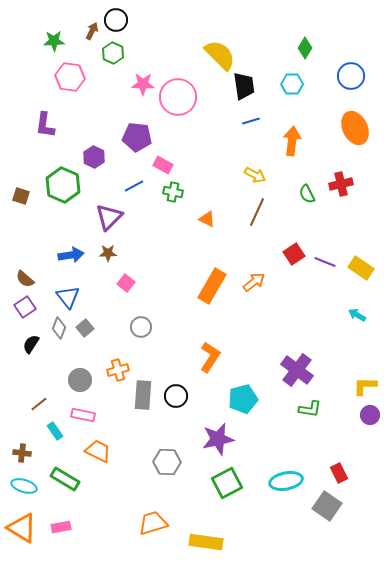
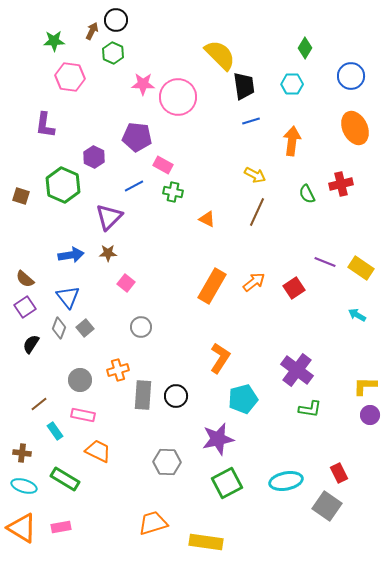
red square at (294, 254): moved 34 px down
orange L-shape at (210, 357): moved 10 px right, 1 px down
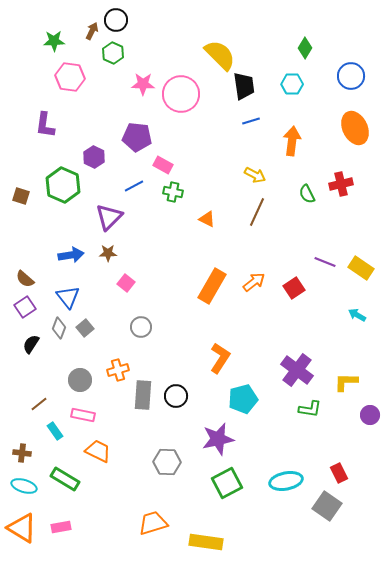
pink circle at (178, 97): moved 3 px right, 3 px up
yellow L-shape at (365, 386): moved 19 px left, 4 px up
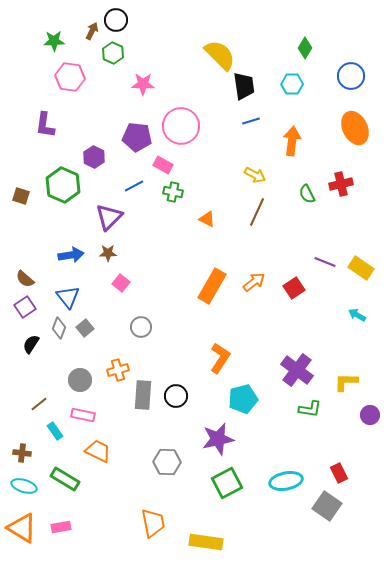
pink circle at (181, 94): moved 32 px down
pink square at (126, 283): moved 5 px left
orange trapezoid at (153, 523): rotated 96 degrees clockwise
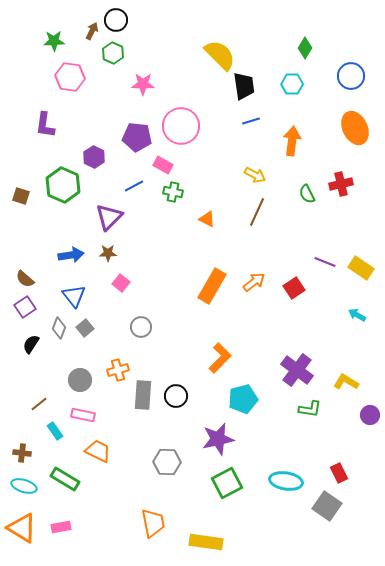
blue triangle at (68, 297): moved 6 px right, 1 px up
orange L-shape at (220, 358): rotated 12 degrees clockwise
yellow L-shape at (346, 382): rotated 30 degrees clockwise
cyan ellipse at (286, 481): rotated 20 degrees clockwise
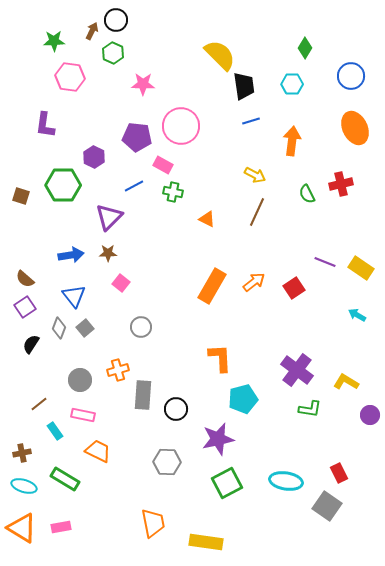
green hexagon at (63, 185): rotated 24 degrees counterclockwise
orange L-shape at (220, 358): rotated 48 degrees counterclockwise
black circle at (176, 396): moved 13 px down
brown cross at (22, 453): rotated 18 degrees counterclockwise
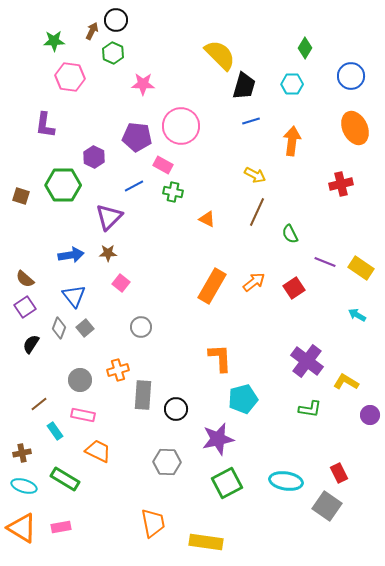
black trapezoid at (244, 86): rotated 24 degrees clockwise
green semicircle at (307, 194): moved 17 px left, 40 px down
purple cross at (297, 370): moved 10 px right, 9 px up
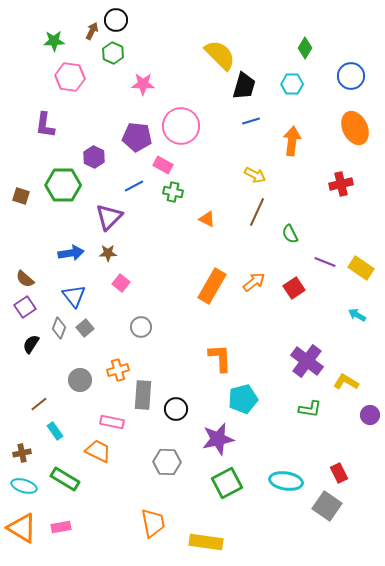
blue arrow at (71, 255): moved 2 px up
pink rectangle at (83, 415): moved 29 px right, 7 px down
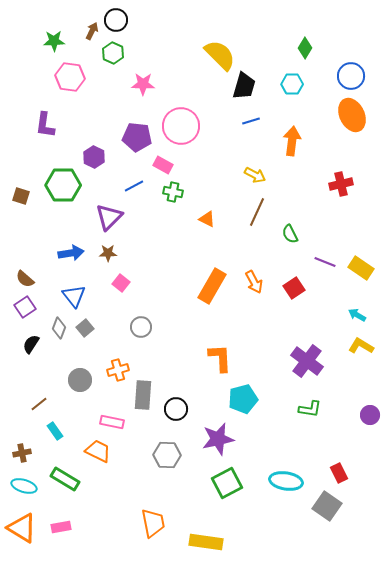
orange ellipse at (355, 128): moved 3 px left, 13 px up
orange arrow at (254, 282): rotated 100 degrees clockwise
yellow L-shape at (346, 382): moved 15 px right, 36 px up
gray hexagon at (167, 462): moved 7 px up
